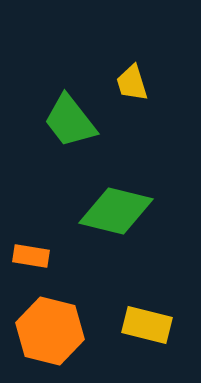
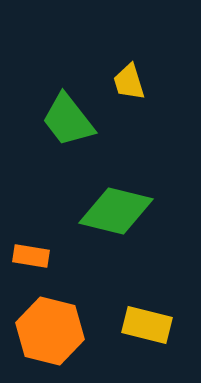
yellow trapezoid: moved 3 px left, 1 px up
green trapezoid: moved 2 px left, 1 px up
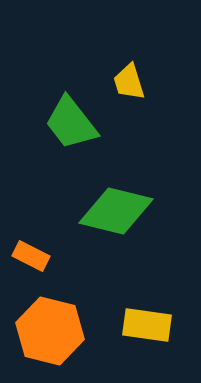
green trapezoid: moved 3 px right, 3 px down
orange rectangle: rotated 18 degrees clockwise
yellow rectangle: rotated 6 degrees counterclockwise
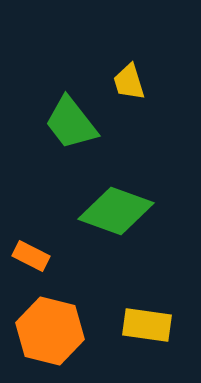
green diamond: rotated 6 degrees clockwise
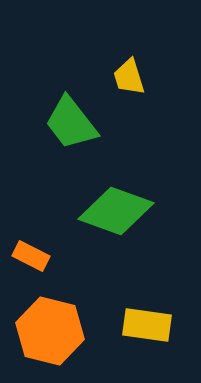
yellow trapezoid: moved 5 px up
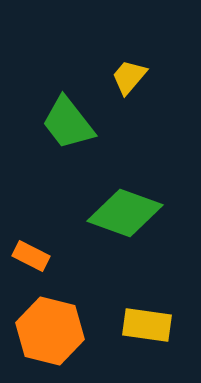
yellow trapezoid: rotated 57 degrees clockwise
green trapezoid: moved 3 px left
green diamond: moved 9 px right, 2 px down
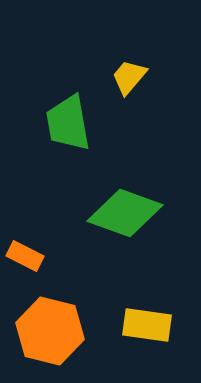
green trapezoid: rotated 28 degrees clockwise
orange rectangle: moved 6 px left
